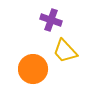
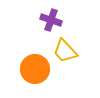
orange circle: moved 2 px right
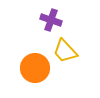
orange circle: moved 1 px up
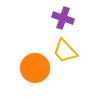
purple cross: moved 12 px right, 2 px up
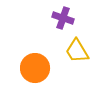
yellow trapezoid: moved 12 px right; rotated 12 degrees clockwise
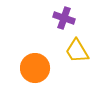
purple cross: moved 1 px right
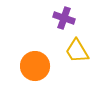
orange circle: moved 2 px up
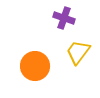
yellow trapezoid: moved 1 px right, 1 px down; rotated 68 degrees clockwise
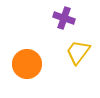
orange circle: moved 8 px left, 2 px up
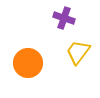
orange circle: moved 1 px right, 1 px up
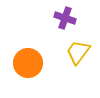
purple cross: moved 1 px right
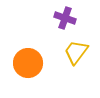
yellow trapezoid: moved 2 px left
